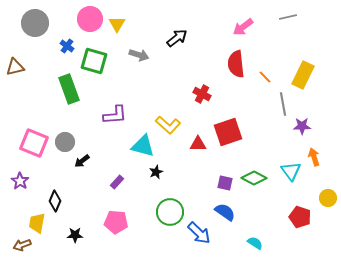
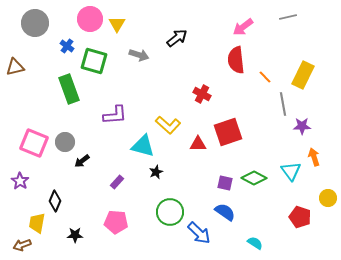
red semicircle at (236, 64): moved 4 px up
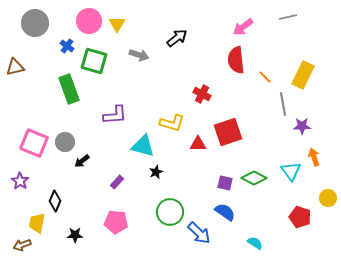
pink circle at (90, 19): moved 1 px left, 2 px down
yellow L-shape at (168, 125): moved 4 px right, 2 px up; rotated 25 degrees counterclockwise
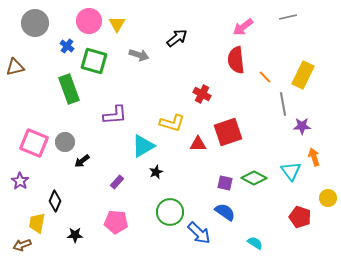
cyan triangle at (143, 146): rotated 45 degrees counterclockwise
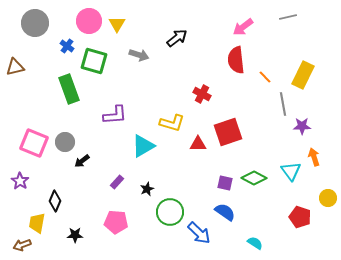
black star at (156, 172): moved 9 px left, 17 px down
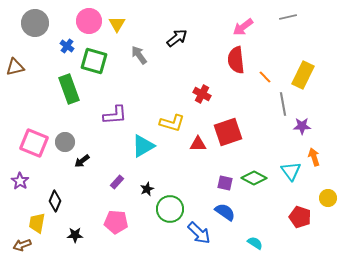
gray arrow at (139, 55): rotated 144 degrees counterclockwise
green circle at (170, 212): moved 3 px up
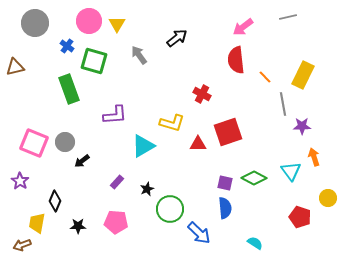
blue semicircle at (225, 212): moved 4 px up; rotated 50 degrees clockwise
black star at (75, 235): moved 3 px right, 9 px up
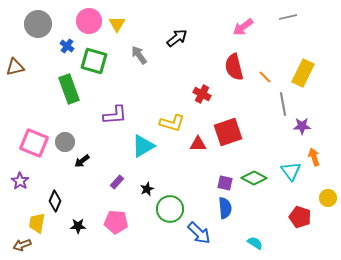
gray circle at (35, 23): moved 3 px right, 1 px down
red semicircle at (236, 60): moved 2 px left, 7 px down; rotated 8 degrees counterclockwise
yellow rectangle at (303, 75): moved 2 px up
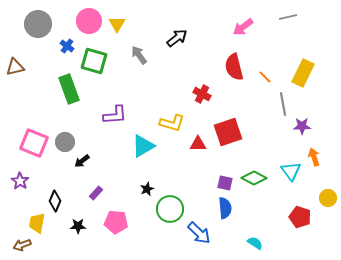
purple rectangle at (117, 182): moved 21 px left, 11 px down
